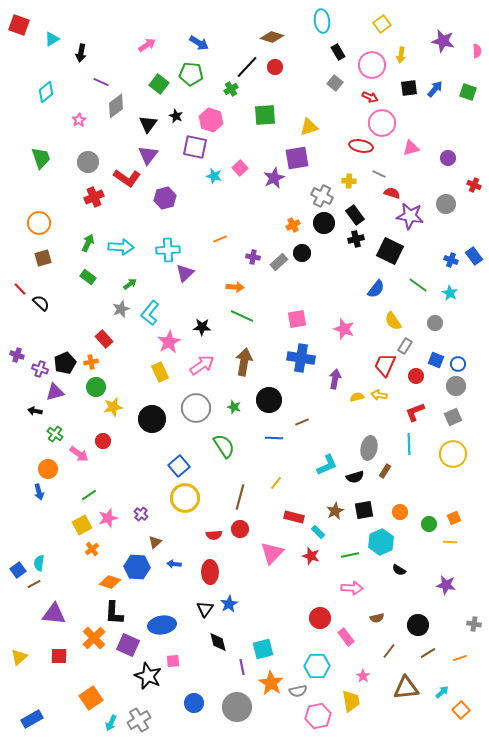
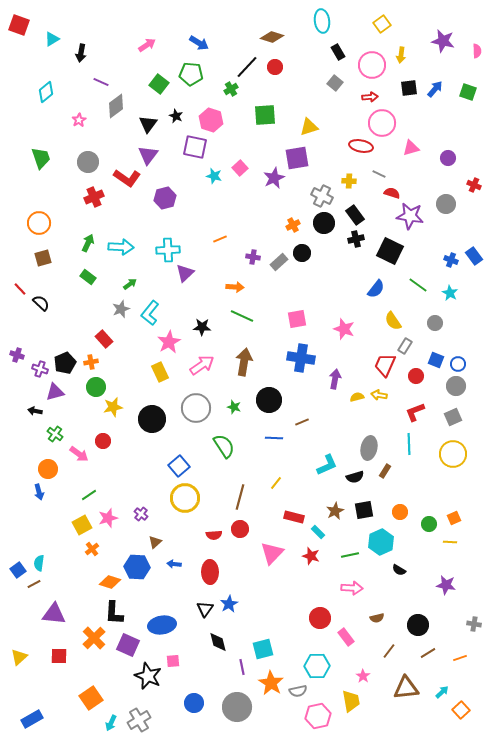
red arrow at (370, 97): rotated 28 degrees counterclockwise
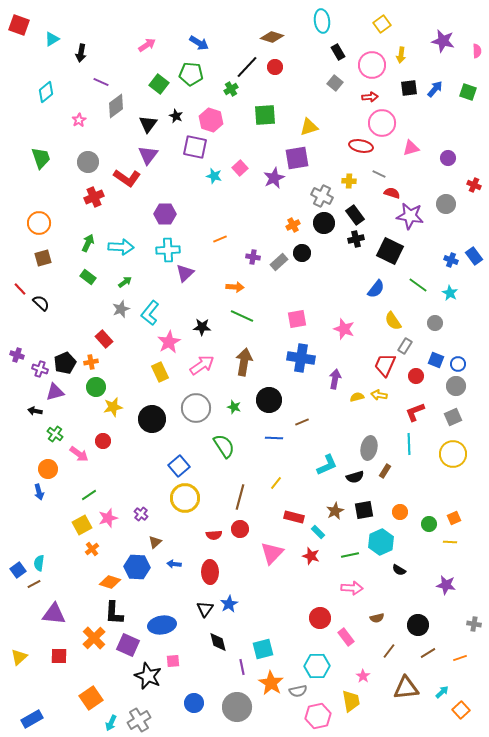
purple hexagon at (165, 198): moved 16 px down; rotated 15 degrees clockwise
green arrow at (130, 284): moved 5 px left, 2 px up
